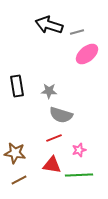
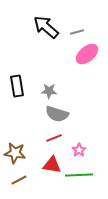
black arrow: moved 3 px left, 2 px down; rotated 24 degrees clockwise
gray semicircle: moved 4 px left, 1 px up
pink star: rotated 16 degrees counterclockwise
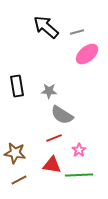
gray semicircle: moved 5 px right, 1 px down; rotated 15 degrees clockwise
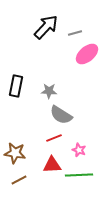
black arrow: rotated 92 degrees clockwise
gray line: moved 2 px left, 1 px down
black rectangle: moved 1 px left; rotated 20 degrees clockwise
gray semicircle: moved 1 px left
pink star: rotated 16 degrees counterclockwise
red triangle: rotated 12 degrees counterclockwise
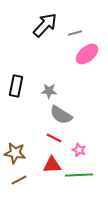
black arrow: moved 1 px left, 2 px up
red line: rotated 49 degrees clockwise
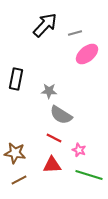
black rectangle: moved 7 px up
green line: moved 10 px right; rotated 20 degrees clockwise
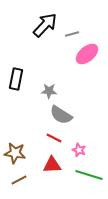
gray line: moved 3 px left, 1 px down
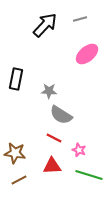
gray line: moved 8 px right, 15 px up
red triangle: moved 1 px down
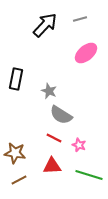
pink ellipse: moved 1 px left, 1 px up
gray star: rotated 21 degrees clockwise
pink star: moved 5 px up
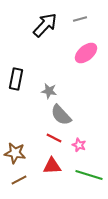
gray star: rotated 14 degrees counterclockwise
gray semicircle: rotated 15 degrees clockwise
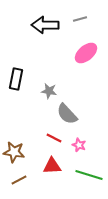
black arrow: rotated 132 degrees counterclockwise
gray semicircle: moved 6 px right, 1 px up
brown star: moved 1 px left, 1 px up
